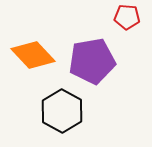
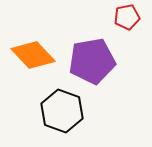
red pentagon: rotated 15 degrees counterclockwise
black hexagon: rotated 9 degrees counterclockwise
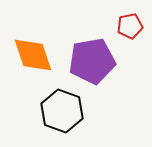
red pentagon: moved 3 px right, 9 px down
orange diamond: rotated 24 degrees clockwise
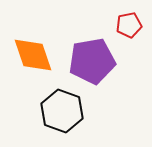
red pentagon: moved 1 px left, 1 px up
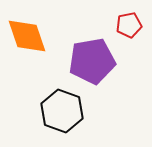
orange diamond: moved 6 px left, 19 px up
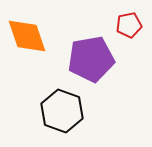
purple pentagon: moved 1 px left, 2 px up
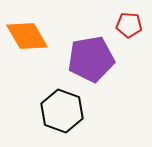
red pentagon: rotated 15 degrees clockwise
orange diamond: rotated 12 degrees counterclockwise
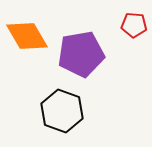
red pentagon: moved 5 px right
purple pentagon: moved 10 px left, 5 px up
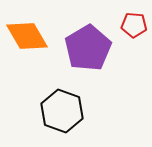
purple pentagon: moved 7 px right, 6 px up; rotated 21 degrees counterclockwise
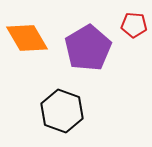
orange diamond: moved 2 px down
